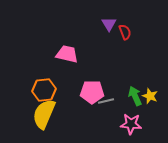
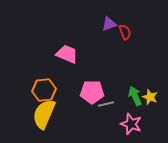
purple triangle: rotated 42 degrees clockwise
pink trapezoid: rotated 10 degrees clockwise
yellow star: moved 1 px down
gray line: moved 3 px down
pink star: rotated 15 degrees clockwise
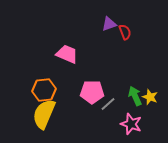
gray line: moved 2 px right; rotated 28 degrees counterclockwise
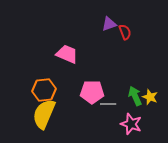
gray line: rotated 42 degrees clockwise
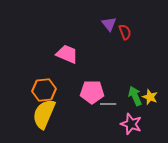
purple triangle: rotated 49 degrees counterclockwise
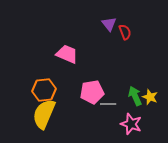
pink pentagon: rotated 10 degrees counterclockwise
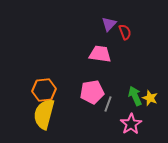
purple triangle: rotated 21 degrees clockwise
pink trapezoid: moved 33 px right; rotated 15 degrees counterclockwise
yellow star: moved 1 px down
gray line: rotated 70 degrees counterclockwise
yellow semicircle: rotated 8 degrees counterclockwise
pink star: rotated 20 degrees clockwise
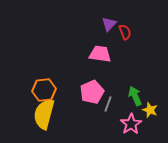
pink pentagon: rotated 15 degrees counterclockwise
yellow star: moved 12 px down
